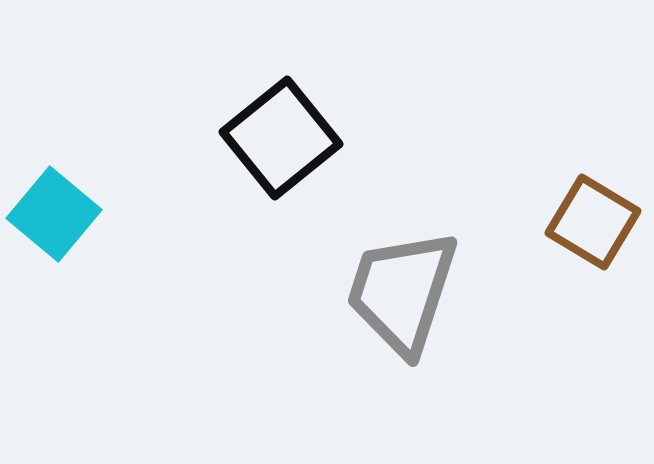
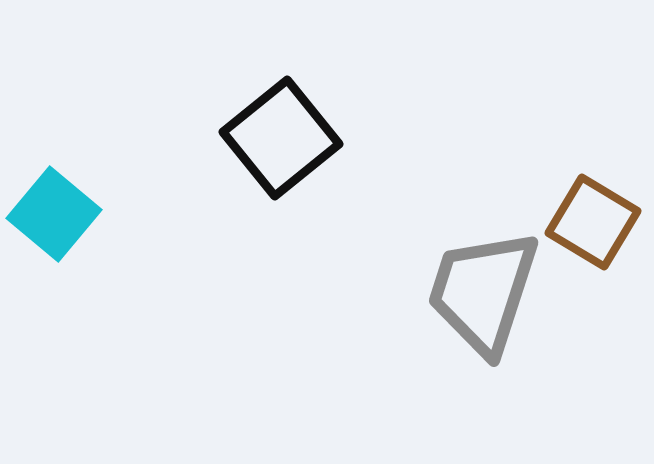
gray trapezoid: moved 81 px right
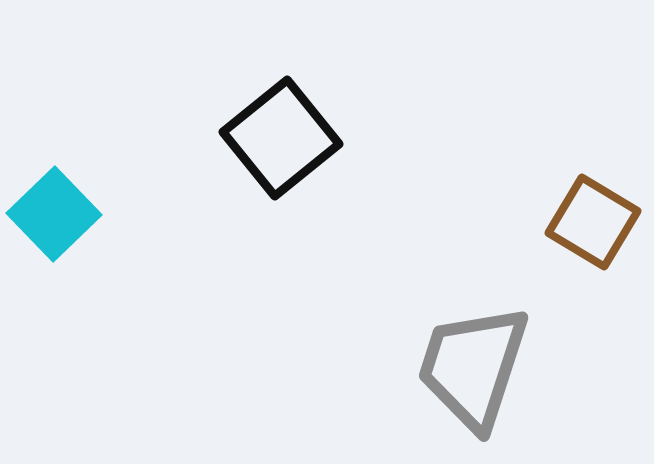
cyan square: rotated 6 degrees clockwise
gray trapezoid: moved 10 px left, 75 px down
